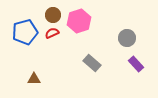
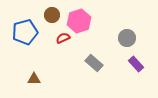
brown circle: moved 1 px left
red semicircle: moved 11 px right, 5 px down
gray rectangle: moved 2 px right
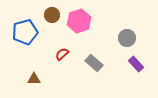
red semicircle: moved 1 px left, 16 px down; rotated 16 degrees counterclockwise
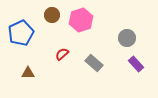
pink hexagon: moved 2 px right, 1 px up
blue pentagon: moved 4 px left, 1 px down; rotated 10 degrees counterclockwise
brown triangle: moved 6 px left, 6 px up
